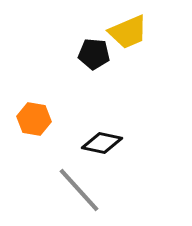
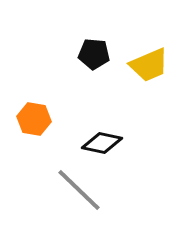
yellow trapezoid: moved 21 px right, 33 px down
gray line: rotated 4 degrees counterclockwise
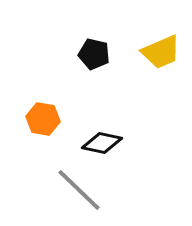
black pentagon: rotated 8 degrees clockwise
yellow trapezoid: moved 12 px right, 13 px up
orange hexagon: moved 9 px right
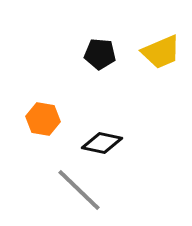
black pentagon: moved 6 px right; rotated 8 degrees counterclockwise
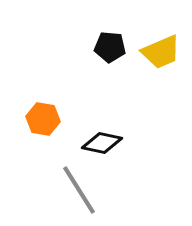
black pentagon: moved 10 px right, 7 px up
gray line: rotated 14 degrees clockwise
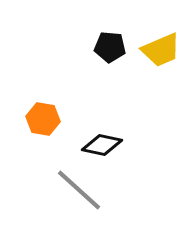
yellow trapezoid: moved 2 px up
black diamond: moved 2 px down
gray line: rotated 16 degrees counterclockwise
